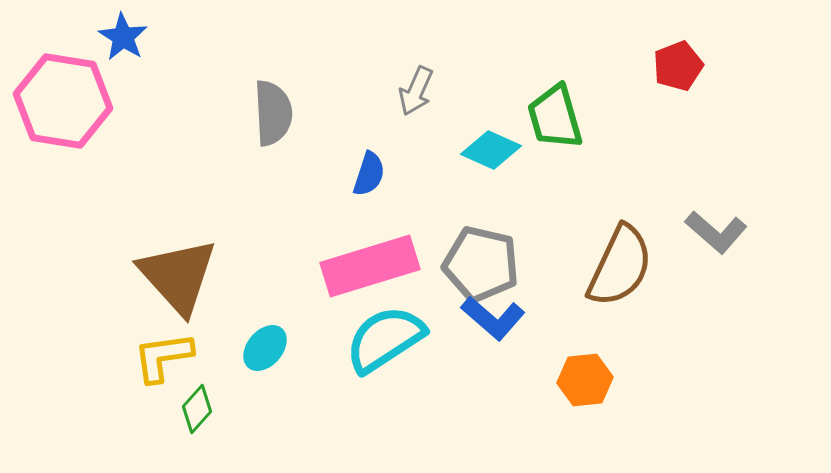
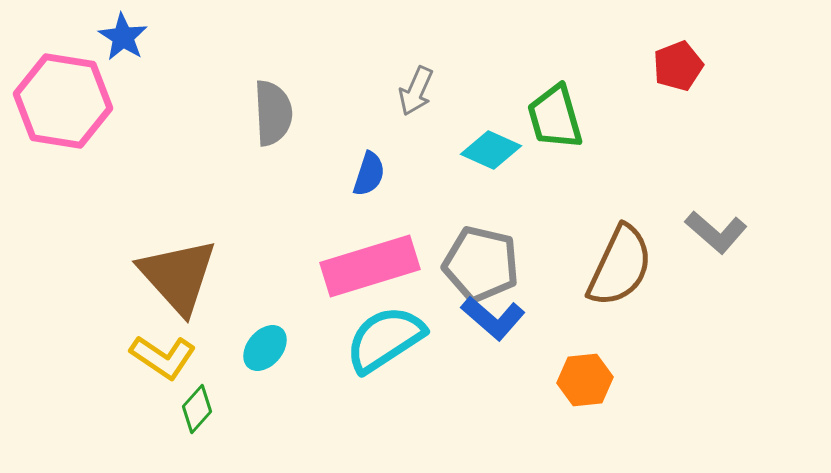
yellow L-shape: rotated 138 degrees counterclockwise
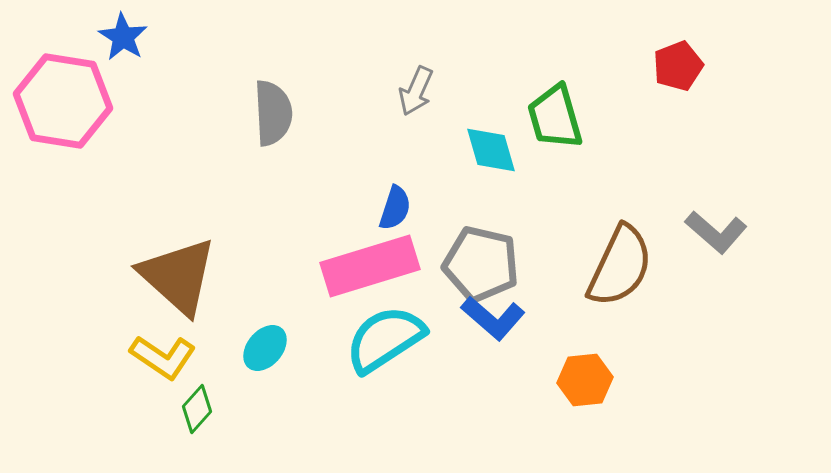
cyan diamond: rotated 50 degrees clockwise
blue semicircle: moved 26 px right, 34 px down
brown triangle: rotated 6 degrees counterclockwise
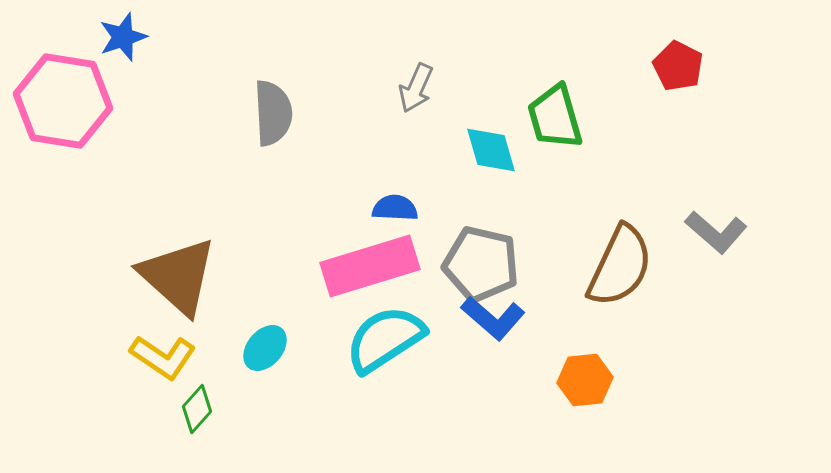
blue star: rotated 21 degrees clockwise
red pentagon: rotated 24 degrees counterclockwise
gray arrow: moved 3 px up
blue semicircle: rotated 105 degrees counterclockwise
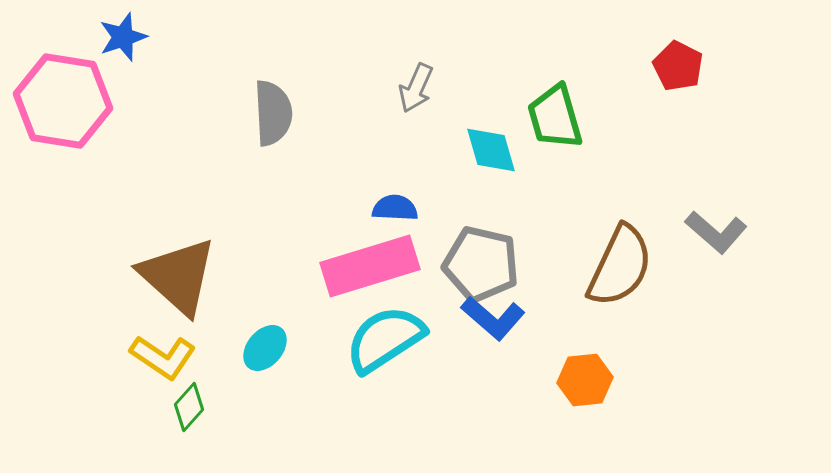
green diamond: moved 8 px left, 2 px up
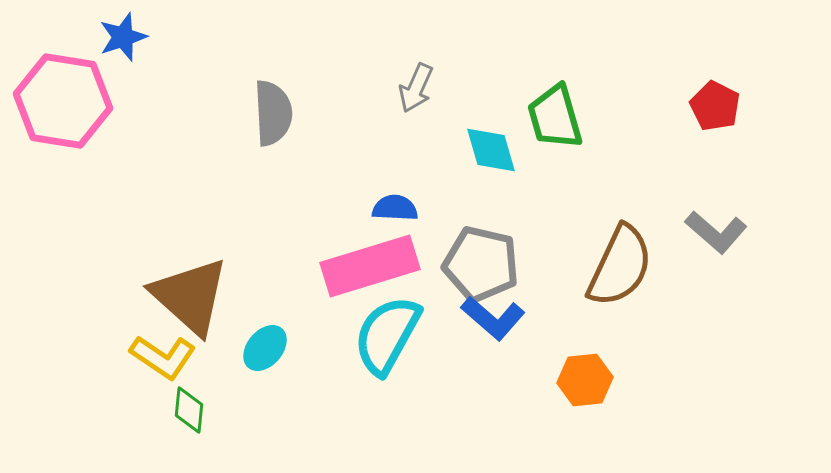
red pentagon: moved 37 px right, 40 px down
brown triangle: moved 12 px right, 20 px down
cyan semicircle: moved 2 px right, 4 px up; rotated 28 degrees counterclockwise
green diamond: moved 3 px down; rotated 36 degrees counterclockwise
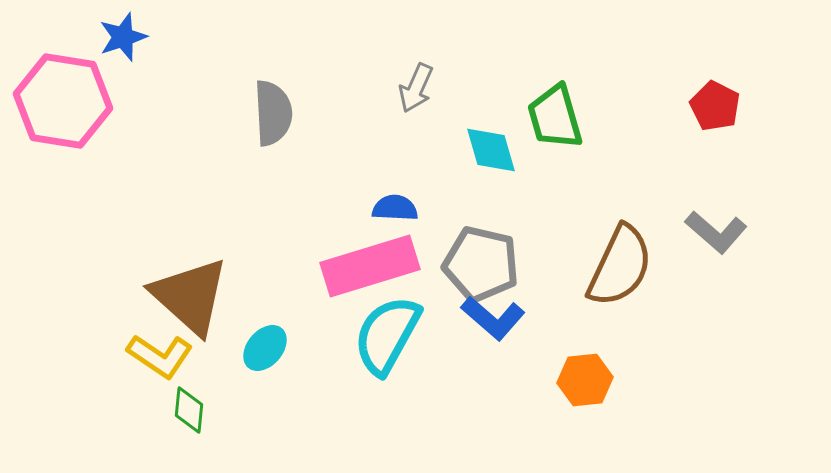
yellow L-shape: moved 3 px left, 1 px up
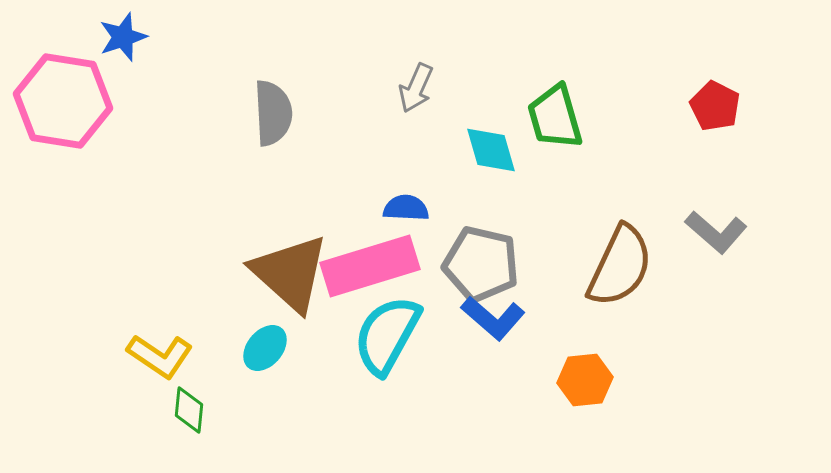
blue semicircle: moved 11 px right
brown triangle: moved 100 px right, 23 px up
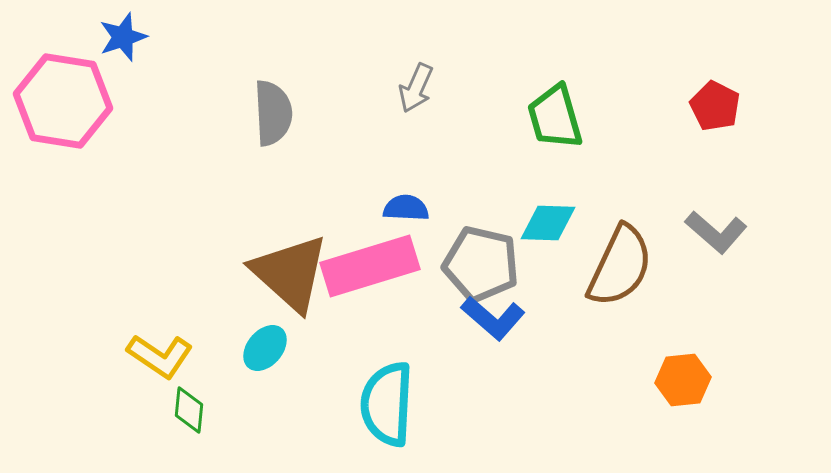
cyan diamond: moved 57 px right, 73 px down; rotated 72 degrees counterclockwise
cyan semicircle: moved 69 px down; rotated 26 degrees counterclockwise
orange hexagon: moved 98 px right
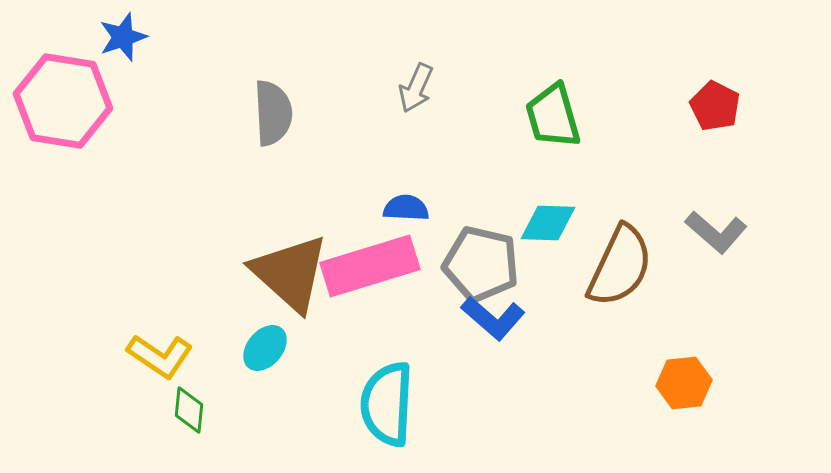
green trapezoid: moved 2 px left, 1 px up
orange hexagon: moved 1 px right, 3 px down
